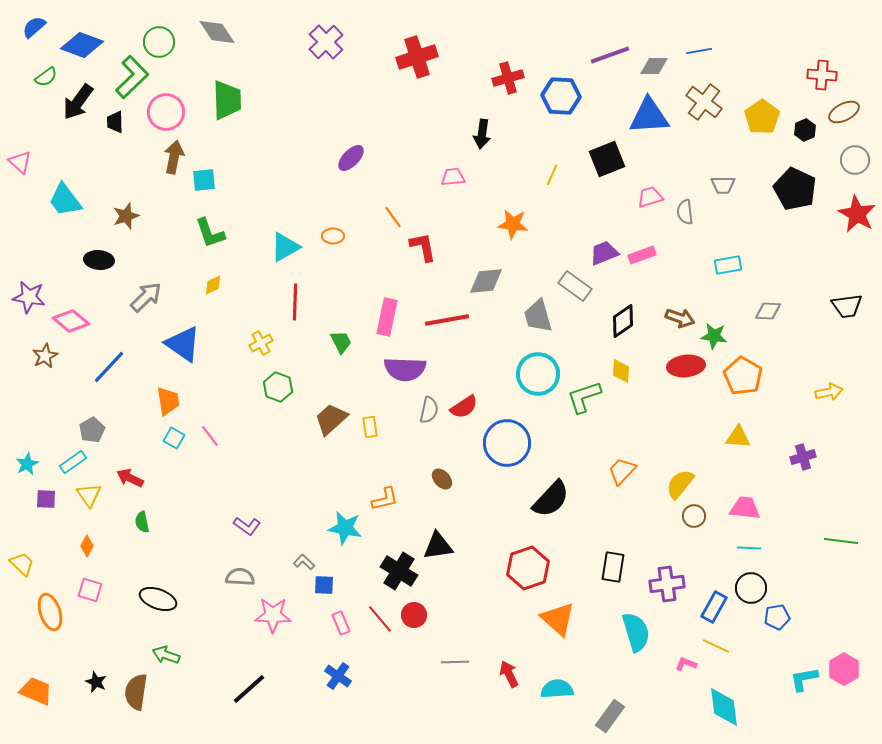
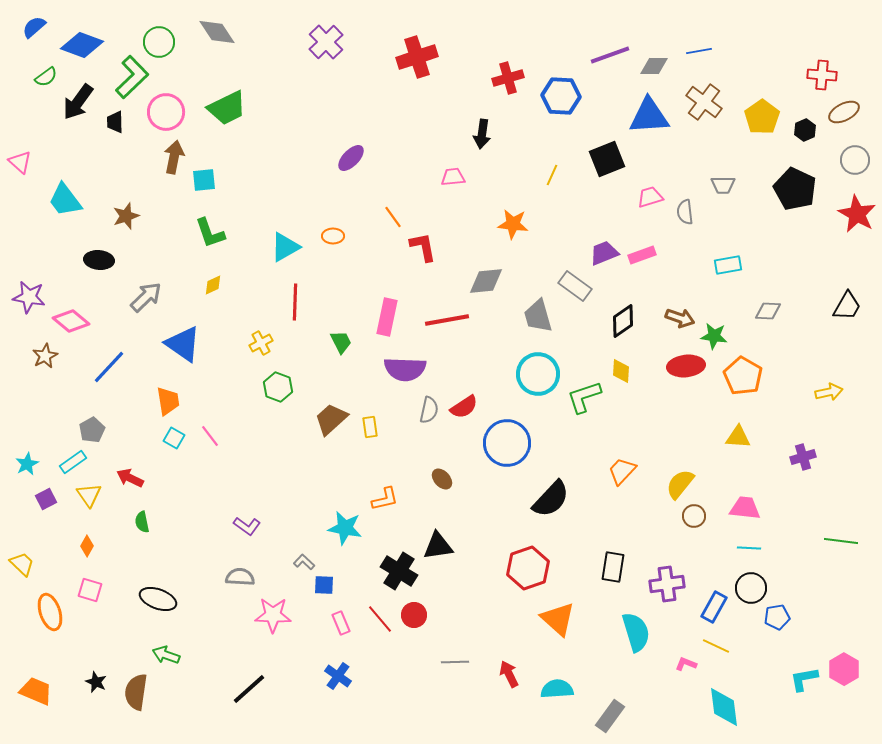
green trapezoid at (227, 100): moved 8 px down; rotated 66 degrees clockwise
black trapezoid at (847, 306): rotated 52 degrees counterclockwise
purple square at (46, 499): rotated 30 degrees counterclockwise
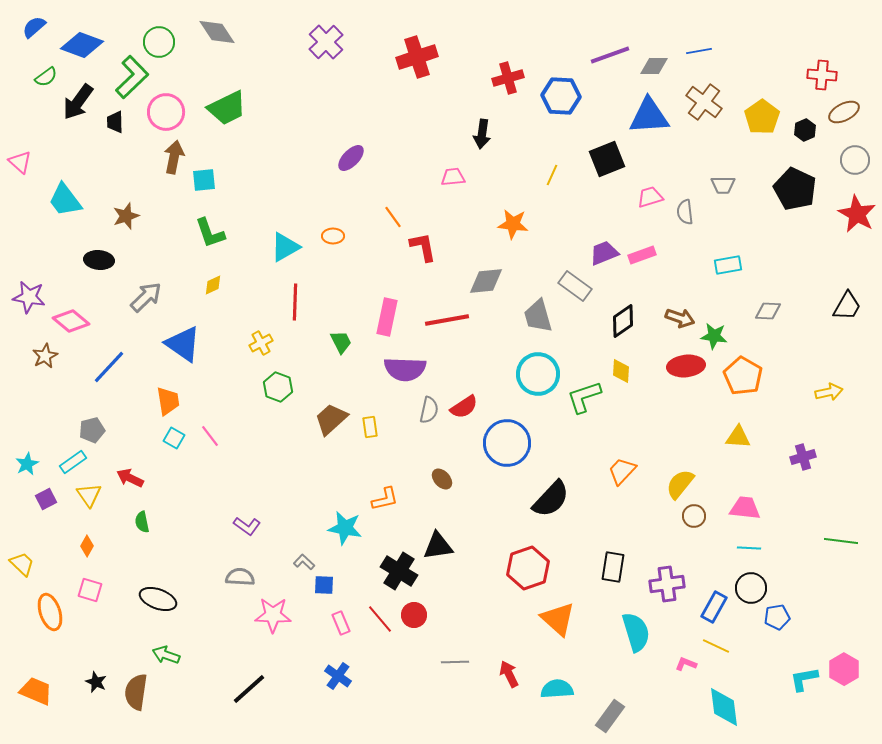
gray pentagon at (92, 430): rotated 15 degrees clockwise
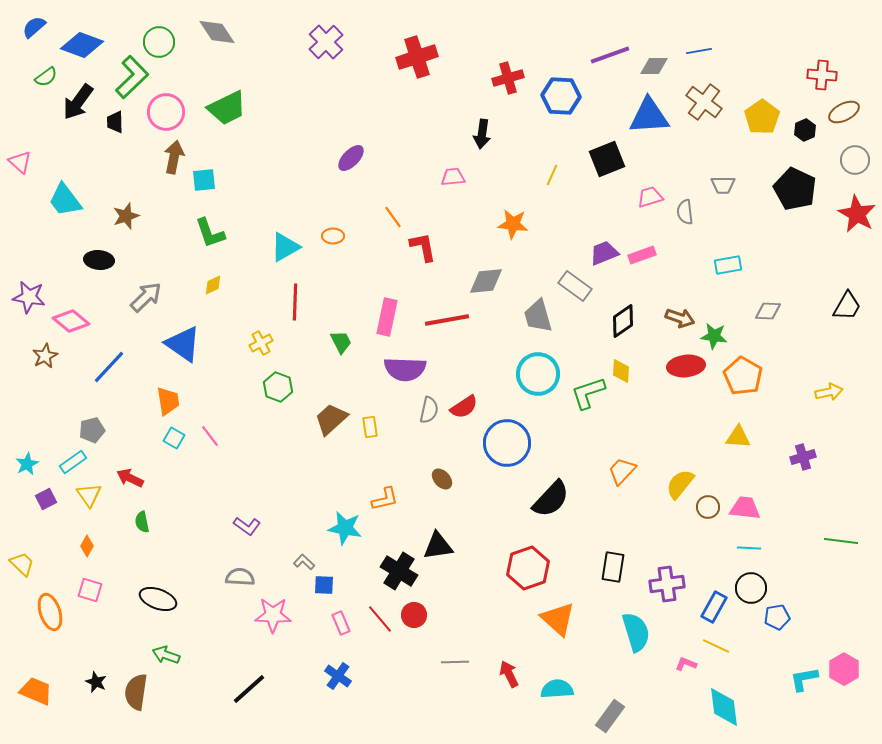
green L-shape at (584, 397): moved 4 px right, 4 px up
brown circle at (694, 516): moved 14 px right, 9 px up
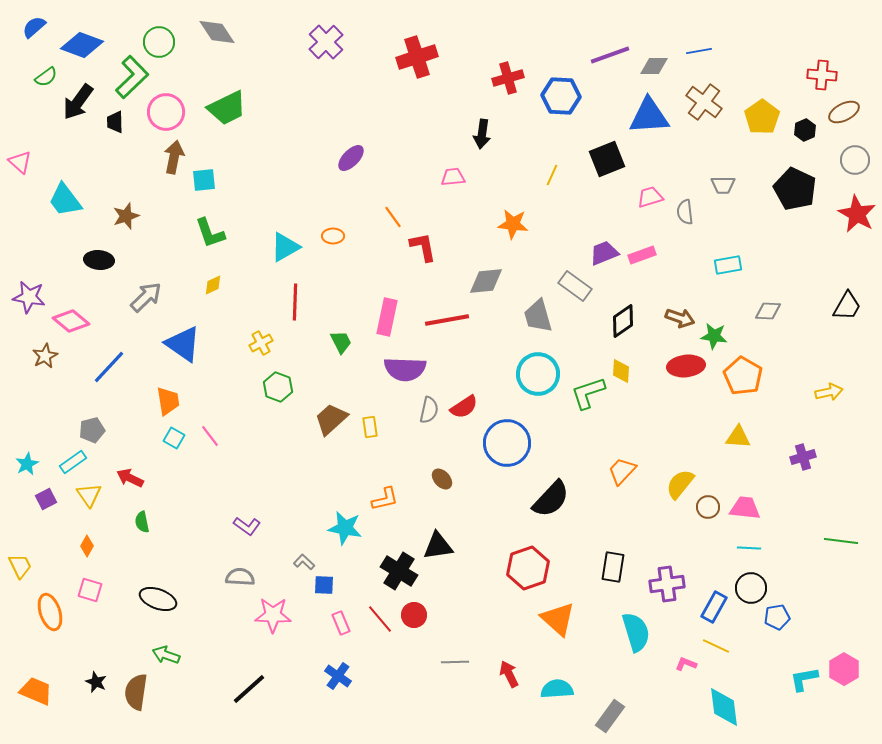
yellow trapezoid at (22, 564): moved 2 px left, 2 px down; rotated 20 degrees clockwise
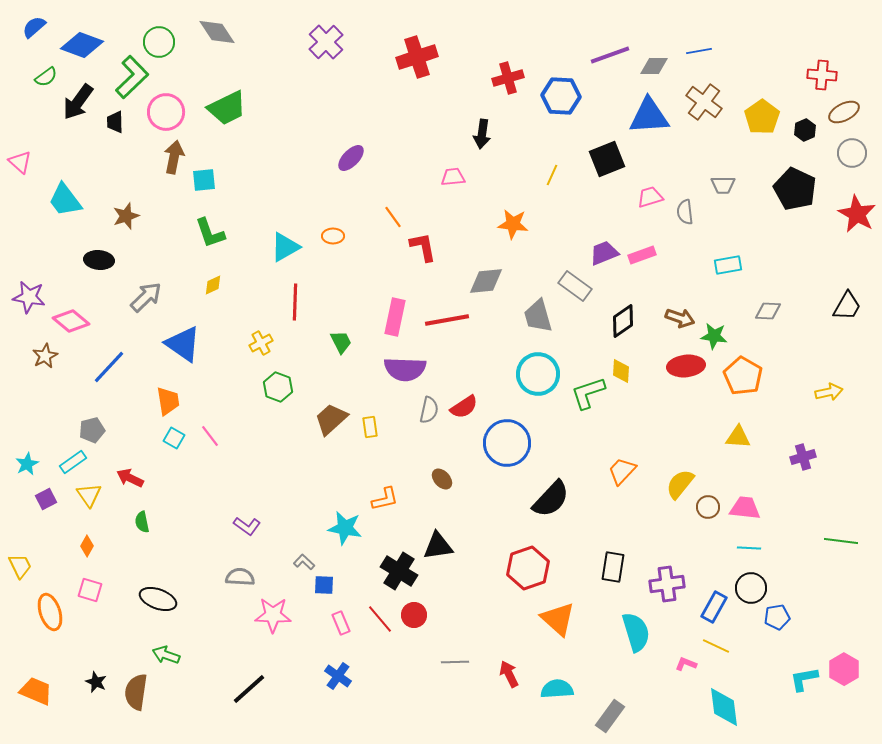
gray circle at (855, 160): moved 3 px left, 7 px up
pink rectangle at (387, 317): moved 8 px right
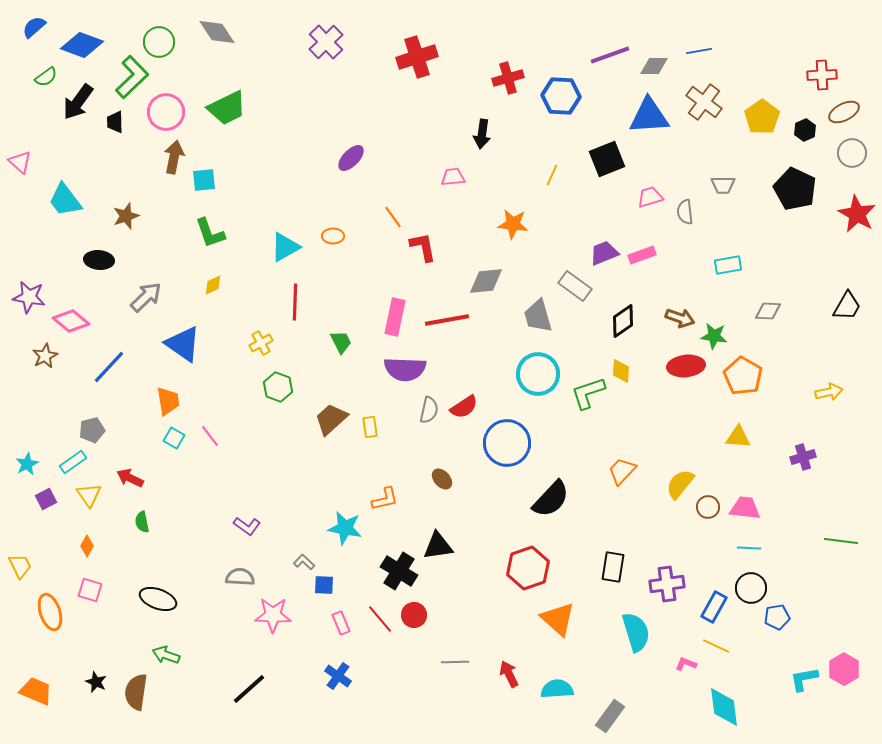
red cross at (822, 75): rotated 8 degrees counterclockwise
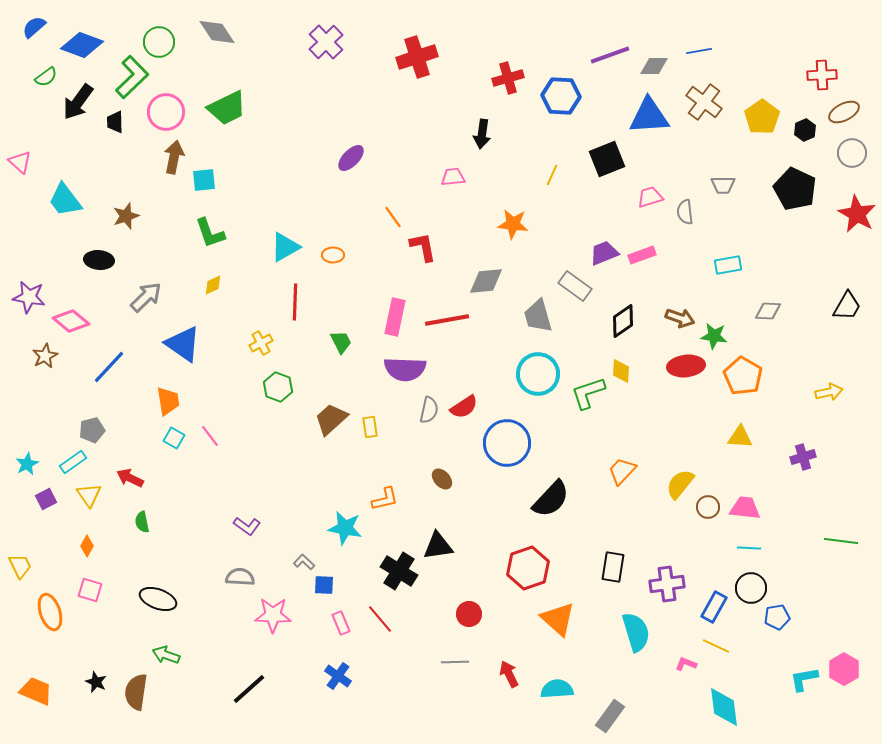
orange ellipse at (333, 236): moved 19 px down
yellow triangle at (738, 437): moved 2 px right
red circle at (414, 615): moved 55 px right, 1 px up
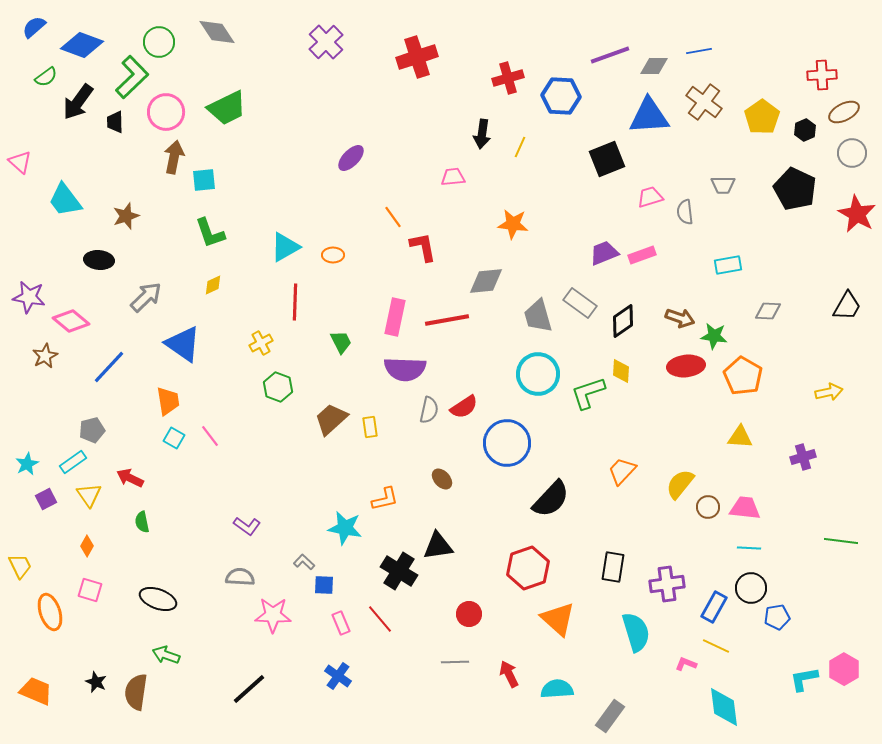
yellow line at (552, 175): moved 32 px left, 28 px up
gray rectangle at (575, 286): moved 5 px right, 17 px down
